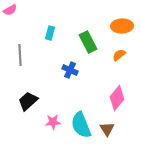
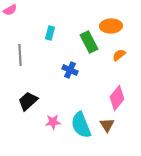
orange ellipse: moved 11 px left
green rectangle: moved 1 px right
brown triangle: moved 4 px up
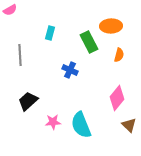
orange semicircle: rotated 144 degrees clockwise
brown triangle: moved 22 px right; rotated 14 degrees counterclockwise
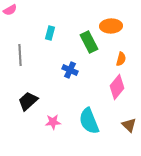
orange semicircle: moved 2 px right, 4 px down
pink diamond: moved 11 px up
cyan semicircle: moved 8 px right, 4 px up
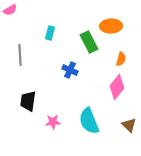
black trapezoid: rotated 40 degrees counterclockwise
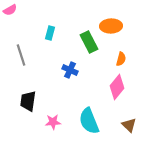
gray line: moved 1 px right; rotated 15 degrees counterclockwise
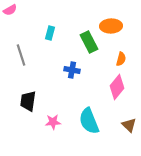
blue cross: moved 2 px right; rotated 14 degrees counterclockwise
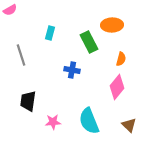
orange ellipse: moved 1 px right, 1 px up
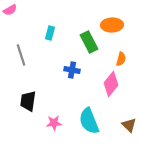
pink diamond: moved 6 px left, 3 px up
pink star: moved 1 px right, 1 px down
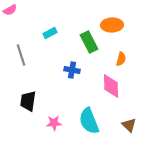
cyan rectangle: rotated 48 degrees clockwise
pink diamond: moved 2 px down; rotated 40 degrees counterclockwise
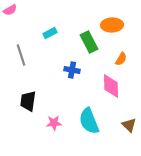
orange semicircle: rotated 16 degrees clockwise
